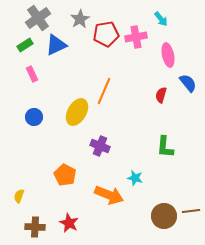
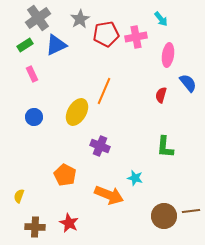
pink ellipse: rotated 20 degrees clockwise
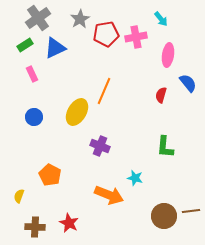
blue triangle: moved 1 px left, 3 px down
orange pentagon: moved 15 px left
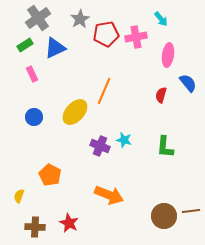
yellow ellipse: moved 2 px left; rotated 12 degrees clockwise
cyan star: moved 11 px left, 38 px up
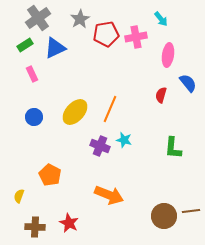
orange line: moved 6 px right, 18 px down
green L-shape: moved 8 px right, 1 px down
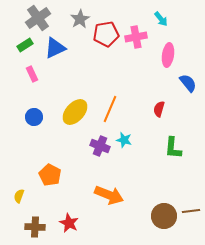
red semicircle: moved 2 px left, 14 px down
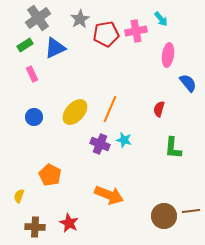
pink cross: moved 6 px up
purple cross: moved 2 px up
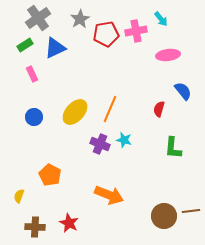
pink ellipse: rotated 75 degrees clockwise
blue semicircle: moved 5 px left, 8 px down
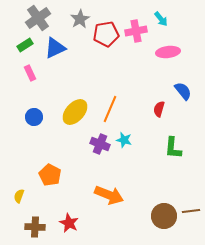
pink ellipse: moved 3 px up
pink rectangle: moved 2 px left, 1 px up
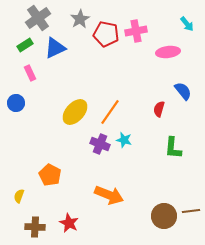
cyan arrow: moved 26 px right, 5 px down
red pentagon: rotated 20 degrees clockwise
orange line: moved 3 px down; rotated 12 degrees clockwise
blue circle: moved 18 px left, 14 px up
